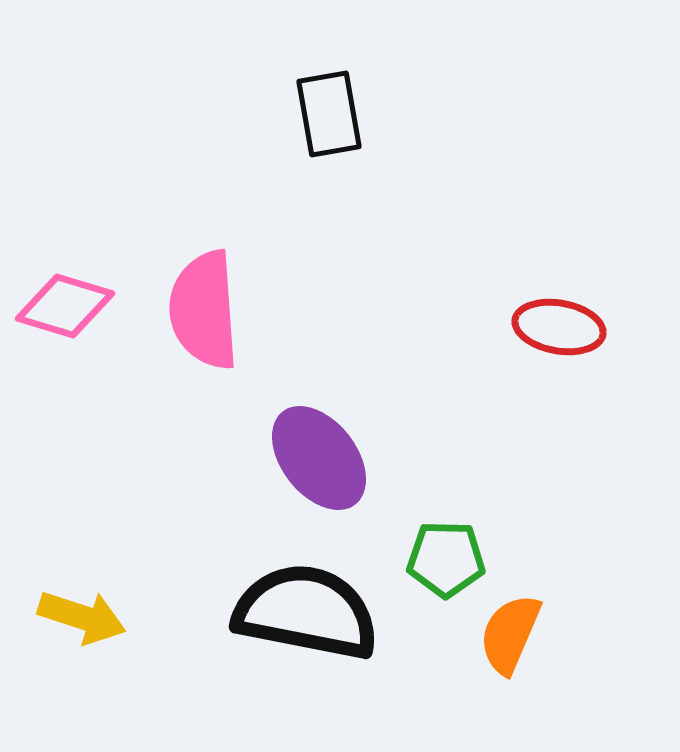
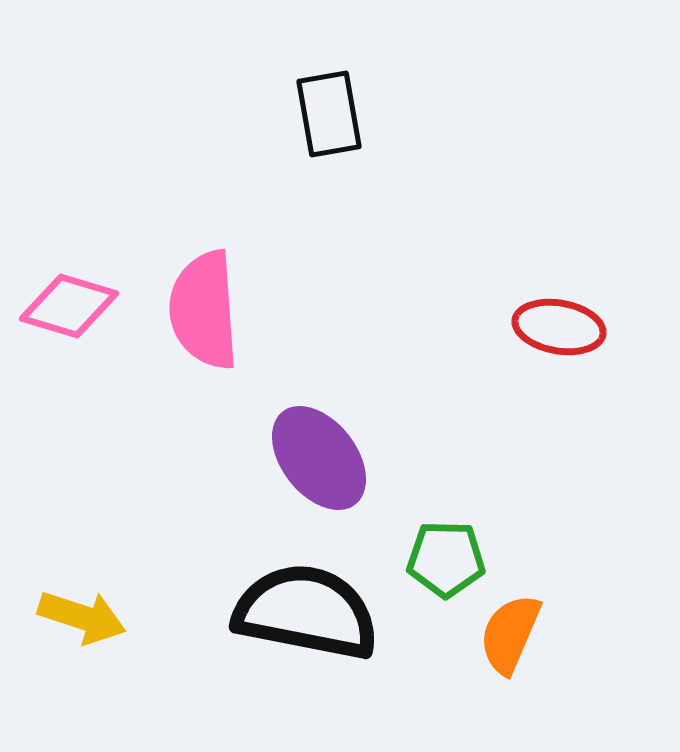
pink diamond: moved 4 px right
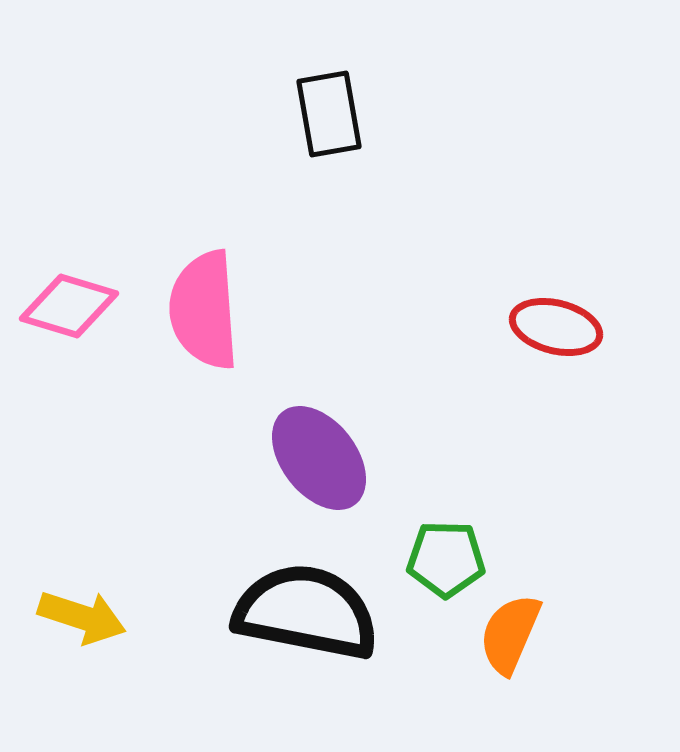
red ellipse: moved 3 px left; rotated 4 degrees clockwise
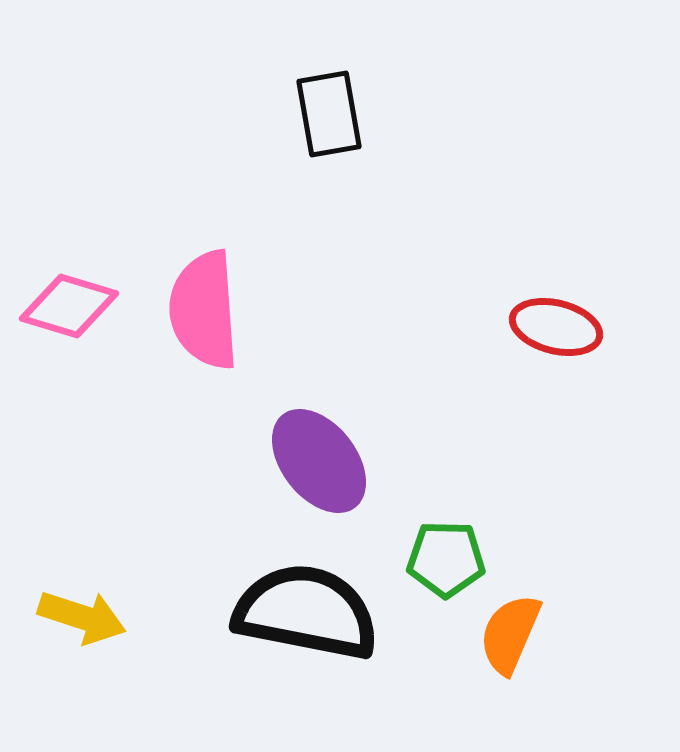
purple ellipse: moved 3 px down
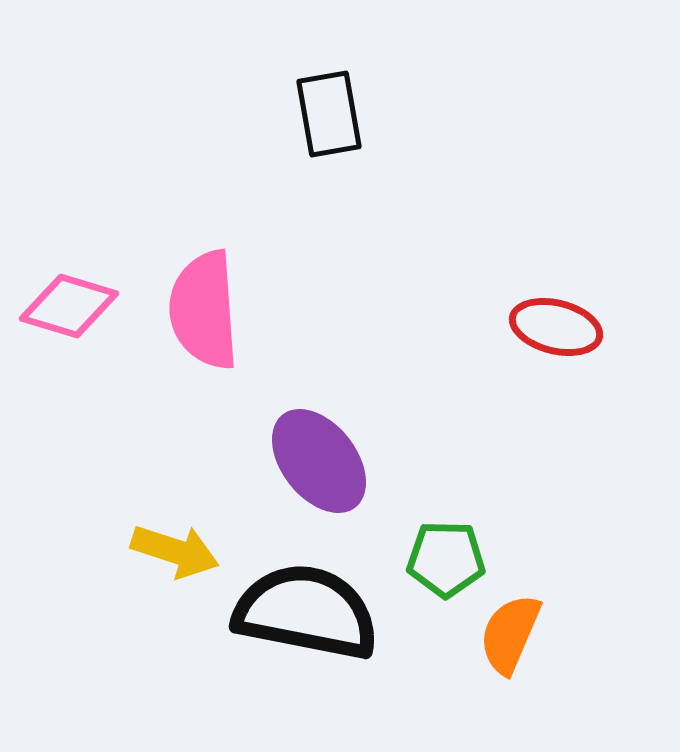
yellow arrow: moved 93 px right, 66 px up
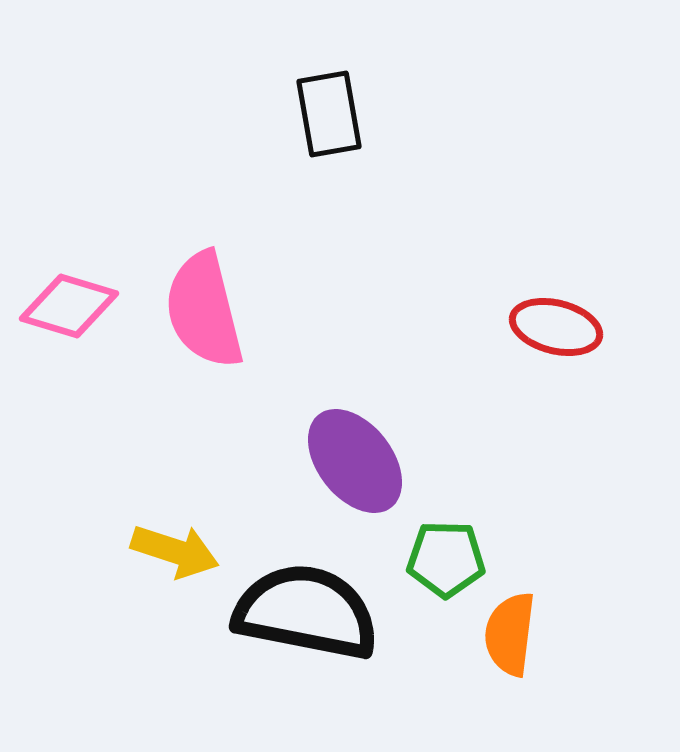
pink semicircle: rotated 10 degrees counterclockwise
purple ellipse: moved 36 px right
orange semicircle: rotated 16 degrees counterclockwise
